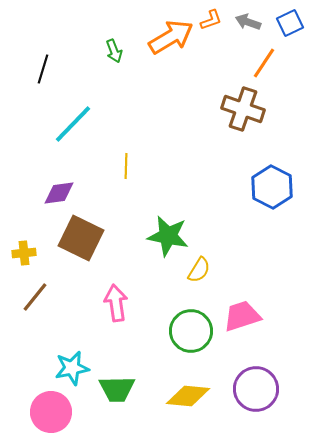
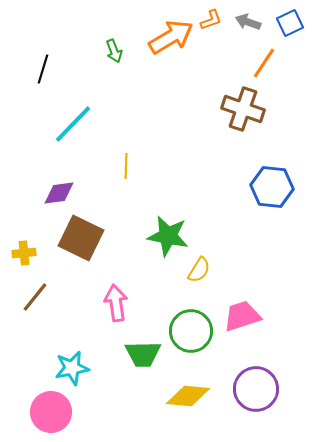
blue hexagon: rotated 21 degrees counterclockwise
green trapezoid: moved 26 px right, 35 px up
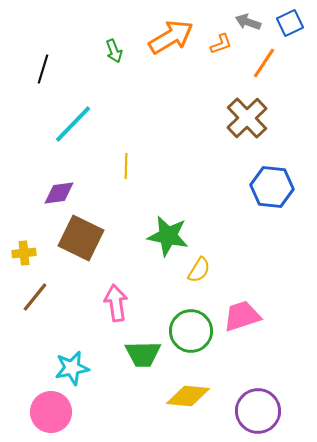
orange L-shape: moved 10 px right, 24 px down
brown cross: moved 4 px right, 9 px down; rotated 27 degrees clockwise
purple circle: moved 2 px right, 22 px down
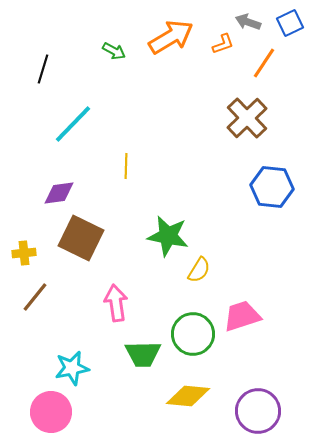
orange L-shape: moved 2 px right
green arrow: rotated 40 degrees counterclockwise
green circle: moved 2 px right, 3 px down
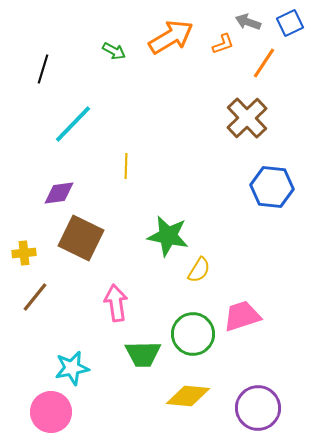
purple circle: moved 3 px up
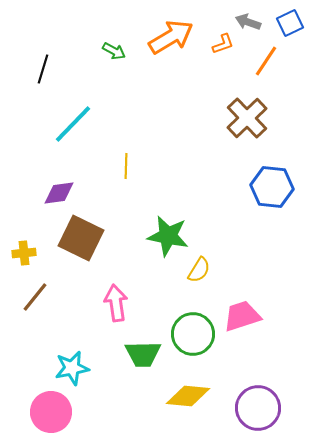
orange line: moved 2 px right, 2 px up
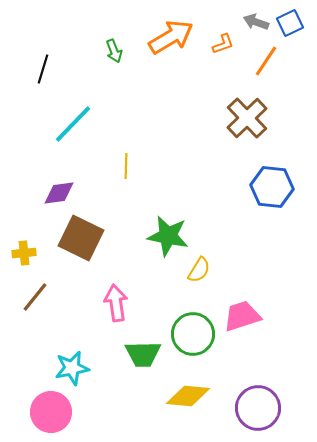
gray arrow: moved 8 px right
green arrow: rotated 40 degrees clockwise
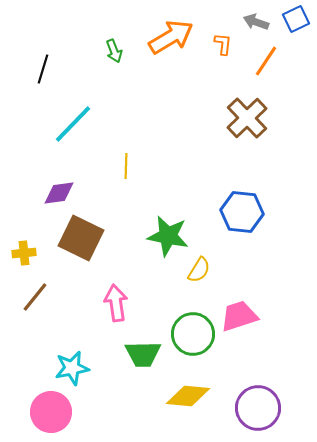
blue square: moved 6 px right, 4 px up
orange L-shape: rotated 65 degrees counterclockwise
blue hexagon: moved 30 px left, 25 px down
pink trapezoid: moved 3 px left
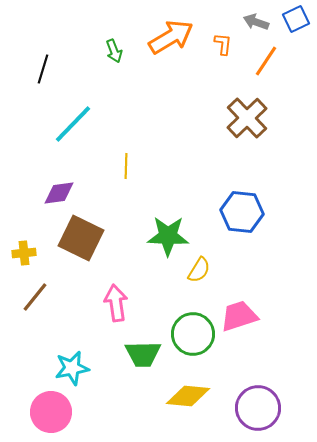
green star: rotated 9 degrees counterclockwise
